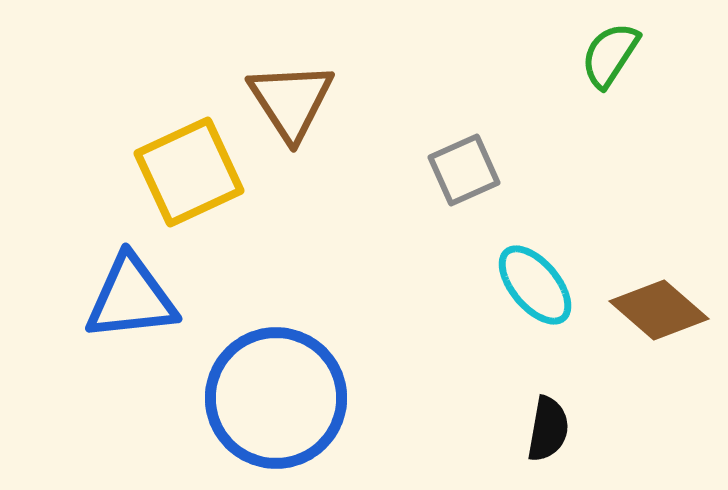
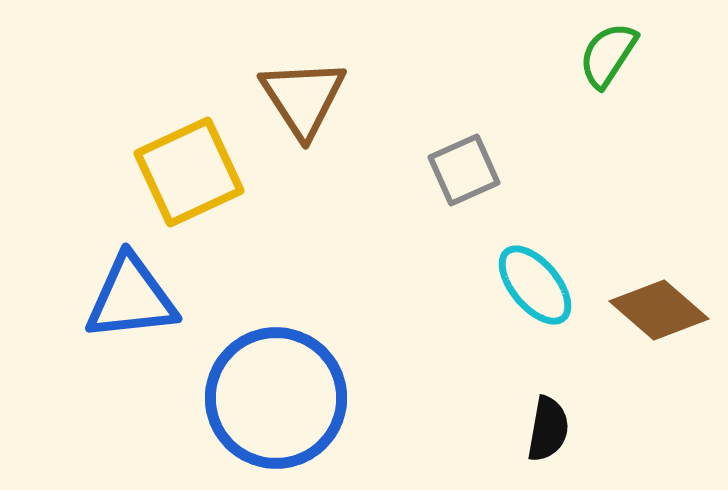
green semicircle: moved 2 px left
brown triangle: moved 12 px right, 3 px up
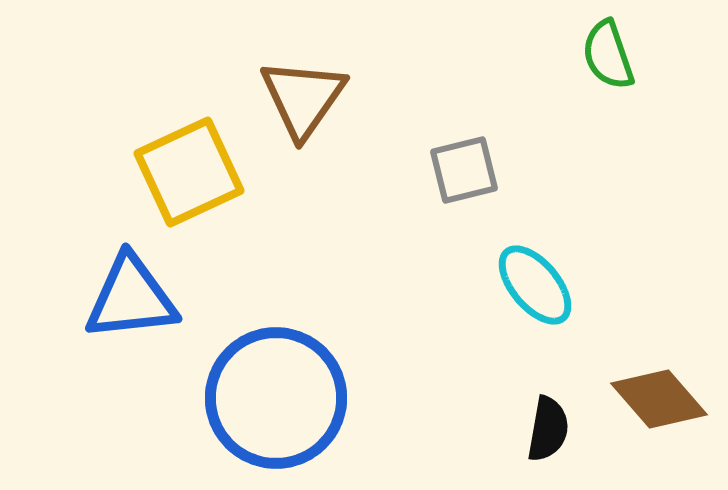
green semicircle: rotated 52 degrees counterclockwise
brown triangle: rotated 8 degrees clockwise
gray square: rotated 10 degrees clockwise
brown diamond: moved 89 px down; rotated 8 degrees clockwise
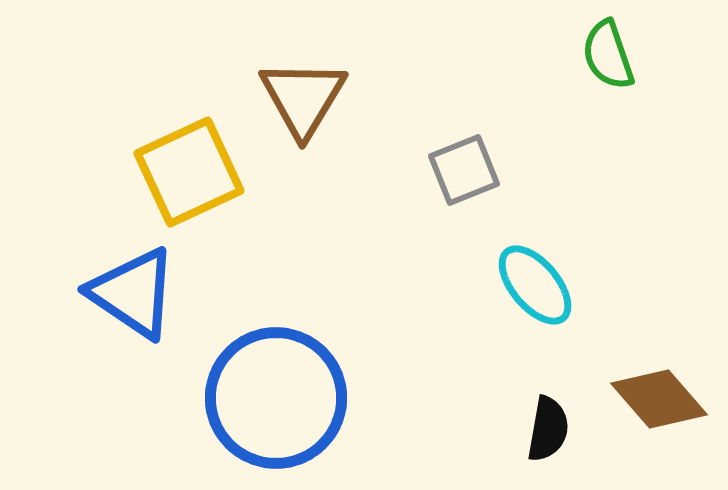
brown triangle: rotated 4 degrees counterclockwise
gray square: rotated 8 degrees counterclockwise
blue triangle: moved 2 px right, 5 px up; rotated 40 degrees clockwise
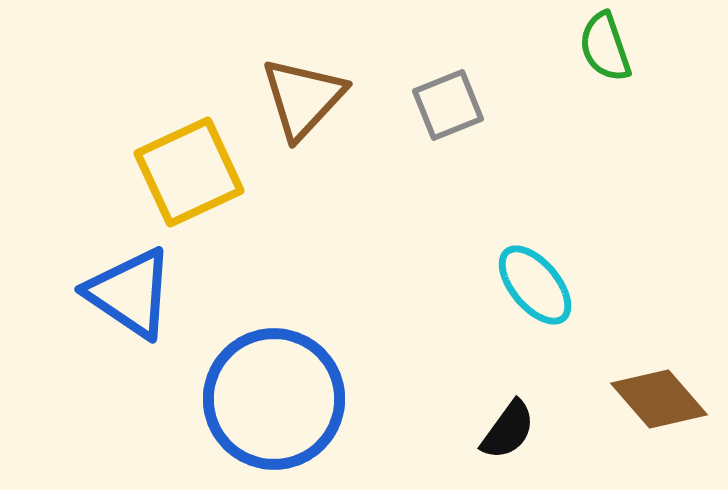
green semicircle: moved 3 px left, 8 px up
brown triangle: rotated 12 degrees clockwise
gray square: moved 16 px left, 65 px up
blue triangle: moved 3 px left
blue circle: moved 2 px left, 1 px down
black semicircle: moved 40 px left, 1 px down; rotated 26 degrees clockwise
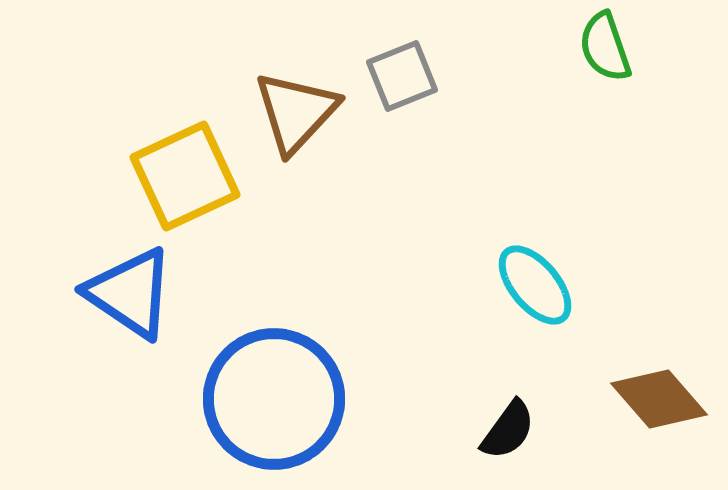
brown triangle: moved 7 px left, 14 px down
gray square: moved 46 px left, 29 px up
yellow square: moved 4 px left, 4 px down
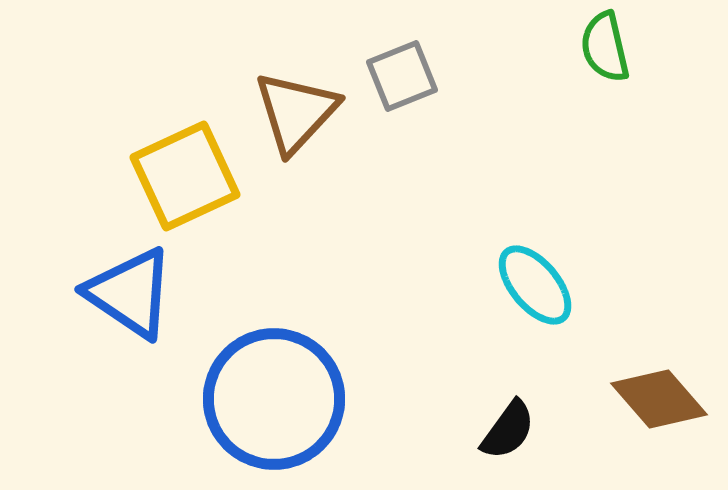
green semicircle: rotated 6 degrees clockwise
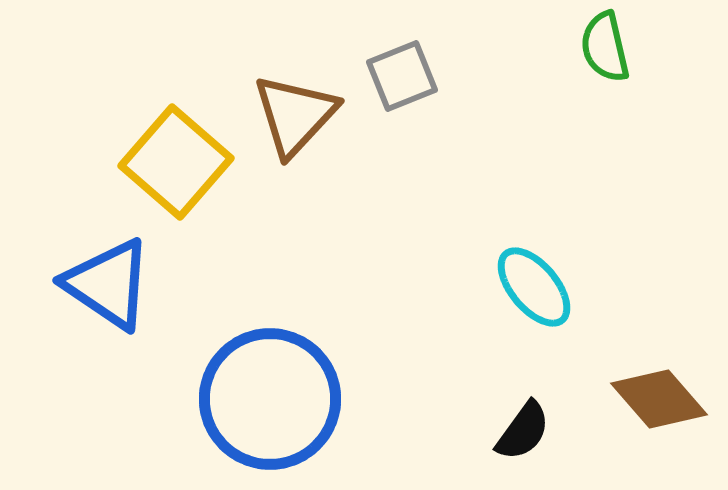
brown triangle: moved 1 px left, 3 px down
yellow square: moved 9 px left, 14 px up; rotated 24 degrees counterclockwise
cyan ellipse: moved 1 px left, 2 px down
blue triangle: moved 22 px left, 9 px up
blue circle: moved 4 px left
black semicircle: moved 15 px right, 1 px down
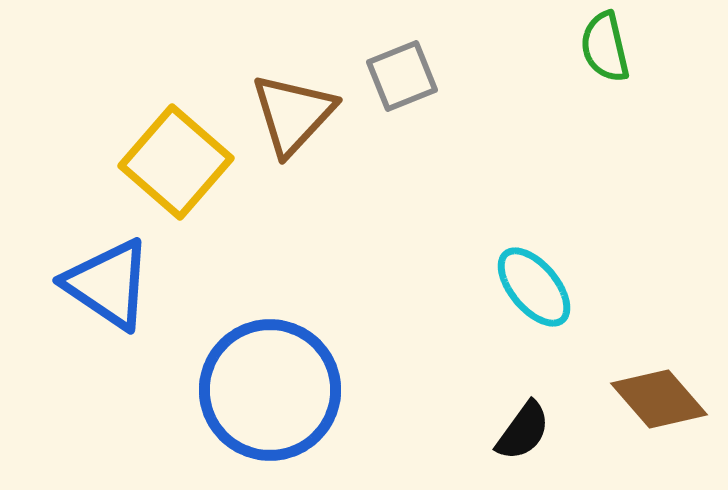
brown triangle: moved 2 px left, 1 px up
blue circle: moved 9 px up
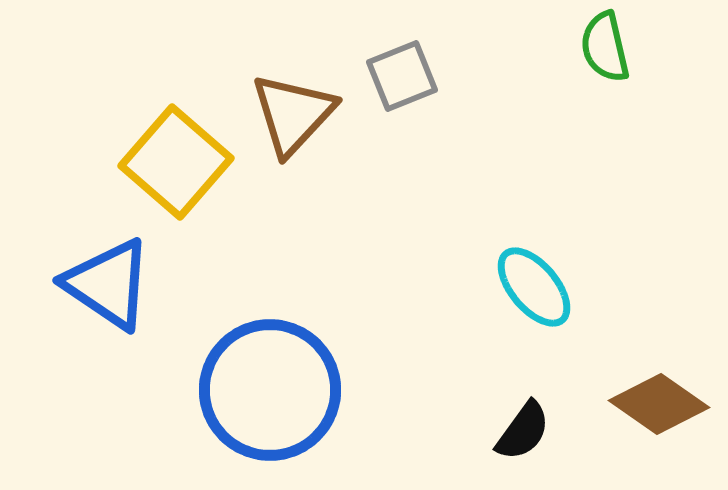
brown diamond: moved 5 px down; rotated 14 degrees counterclockwise
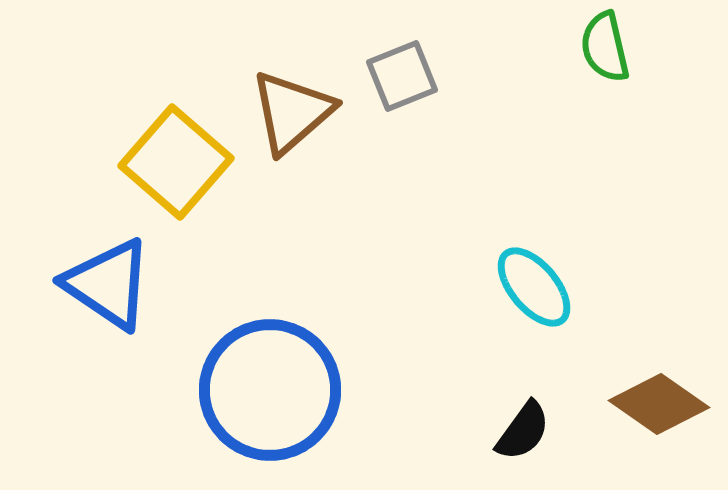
brown triangle: moved 1 px left, 2 px up; rotated 6 degrees clockwise
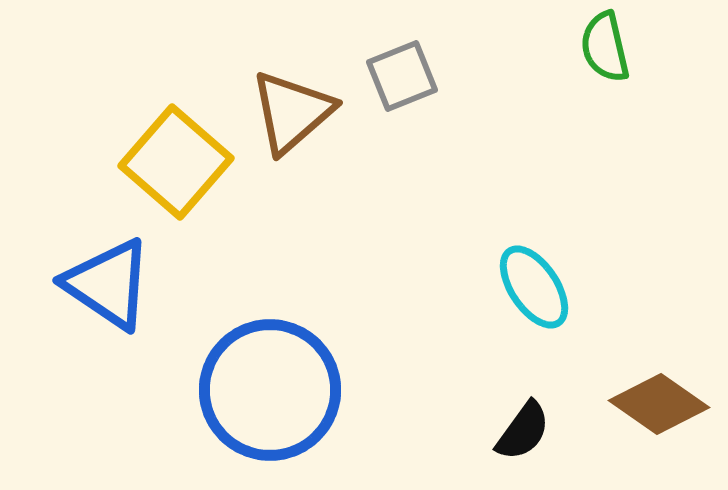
cyan ellipse: rotated 6 degrees clockwise
